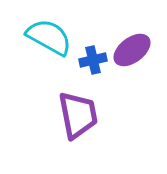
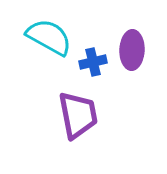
purple ellipse: rotated 51 degrees counterclockwise
blue cross: moved 2 px down
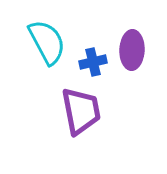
cyan semicircle: moved 2 px left, 5 px down; rotated 33 degrees clockwise
purple trapezoid: moved 3 px right, 4 px up
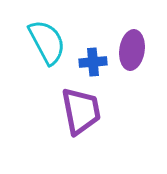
purple ellipse: rotated 6 degrees clockwise
blue cross: rotated 8 degrees clockwise
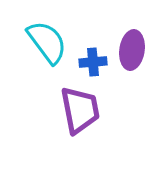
cyan semicircle: rotated 9 degrees counterclockwise
purple trapezoid: moved 1 px left, 1 px up
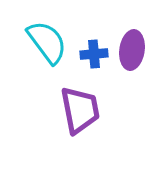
blue cross: moved 1 px right, 8 px up
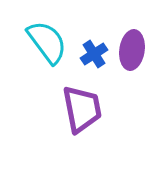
blue cross: rotated 28 degrees counterclockwise
purple trapezoid: moved 2 px right, 1 px up
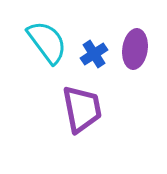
purple ellipse: moved 3 px right, 1 px up
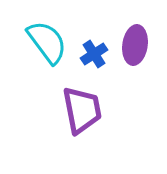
purple ellipse: moved 4 px up
purple trapezoid: moved 1 px down
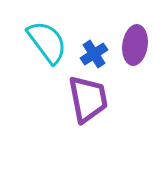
purple trapezoid: moved 6 px right, 11 px up
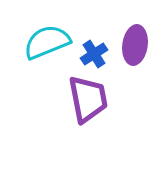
cyan semicircle: rotated 75 degrees counterclockwise
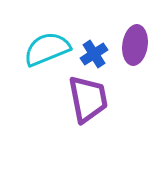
cyan semicircle: moved 7 px down
